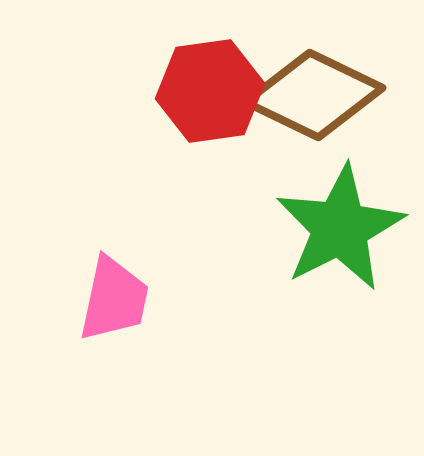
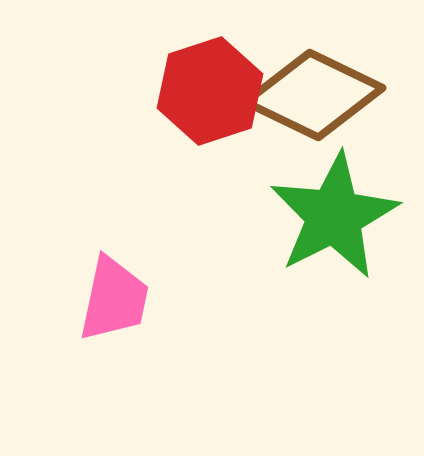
red hexagon: rotated 10 degrees counterclockwise
green star: moved 6 px left, 12 px up
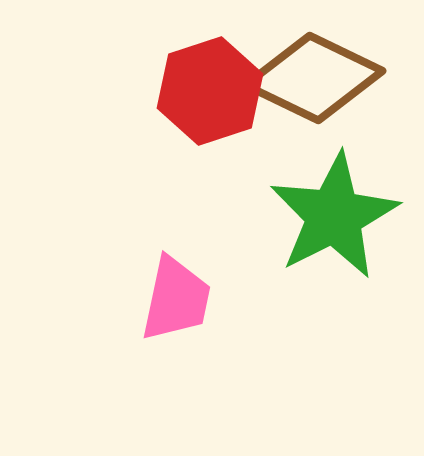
brown diamond: moved 17 px up
pink trapezoid: moved 62 px right
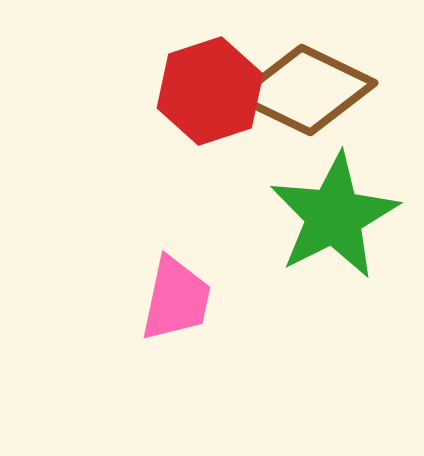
brown diamond: moved 8 px left, 12 px down
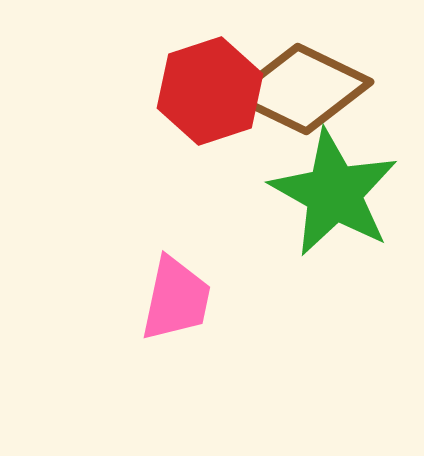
brown diamond: moved 4 px left, 1 px up
green star: moved 23 px up; rotated 16 degrees counterclockwise
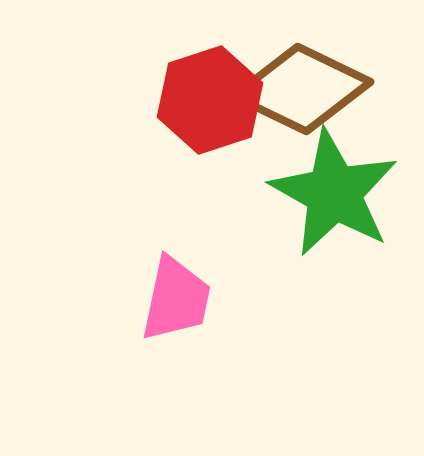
red hexagon: moved 9 px down
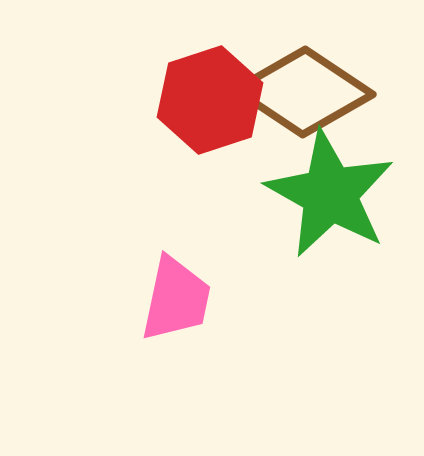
brown diamond: moved 2 px right, 3 px down; rotated 8 degrees clockwise
green star: moved 4 px left, 1 px down
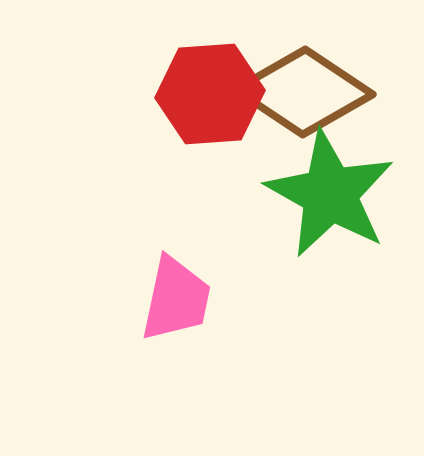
red hexagon: moved 6 px up; rotated 14 degrees clockwise
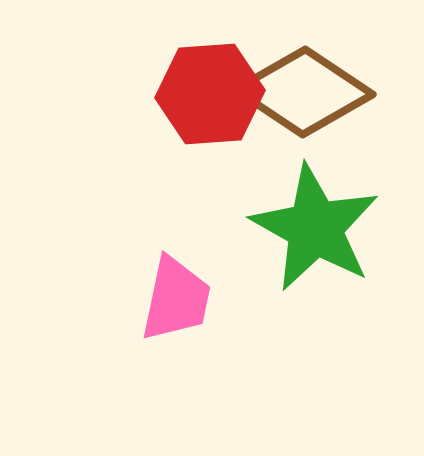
green star: moved 15 px left, 34 px down
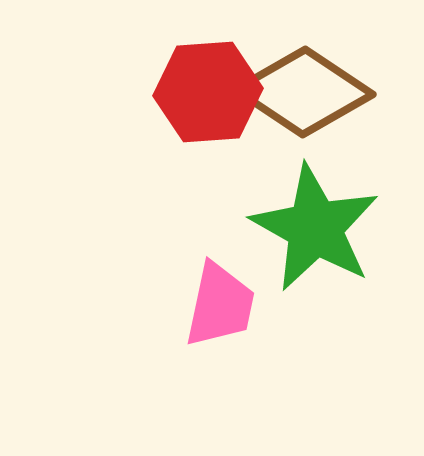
red hexagon: moved 2 px left, 2 px up
pink trapezoid: moved 44 px right, 6 px down
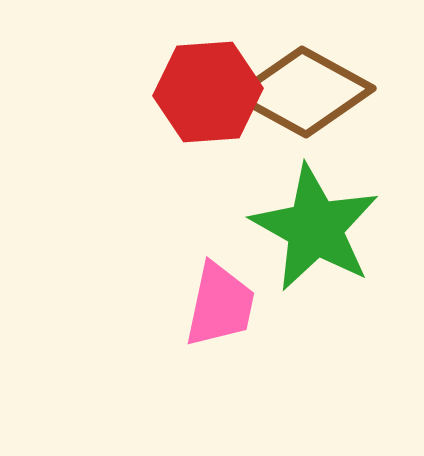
brown diamond: rotated 5 degrees counterclockwise
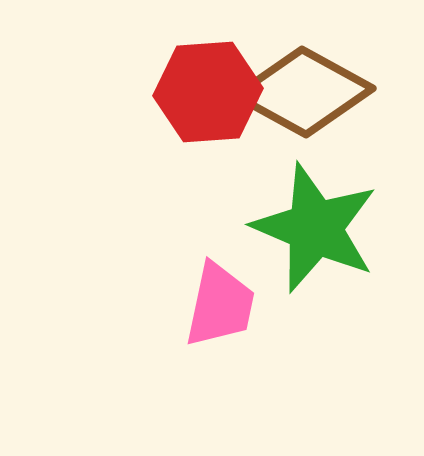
green star: rotated 6 degrees counterclockwise
